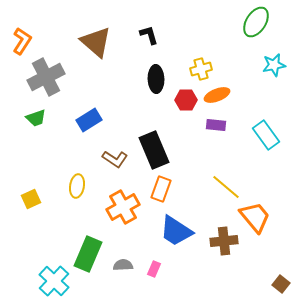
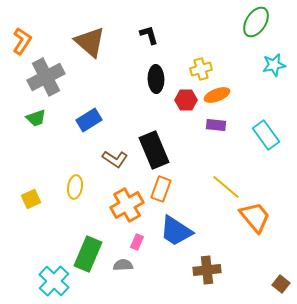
brown triangle: moved 6 px left
yellow ellipse: moved 2 px left, 1 px down
orange cross: moved 4 px right, 2 px up
brown cross: moved 17 px left, 29 px down
pink rectangle: moved 17 px left, 27 px up
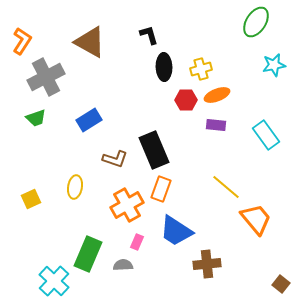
brown triangle: rotated 12 degrees counterclockwise
black ellipse: moved 8 px right, 12 px up
brown L-shape: rotated 15 degrees counterclockwise
orange trapezoid: moved 1 px right, 2 px down
brown cross: moved 6 px up
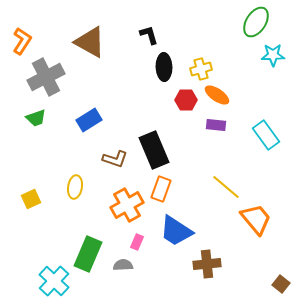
cyan star: moved 1 px left, 10 px up; rotated 10 degrees clockwise
orange ellipse: rotated 55 degrees clockwise
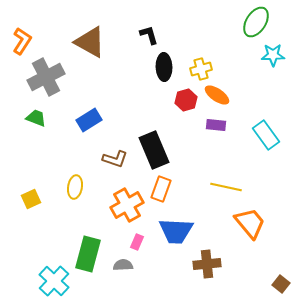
red hexagon: rotated 15 degrees counterclockwise
green trapezoid: rotated 140 degrees counterclockwise
yellow line: rotated 28 degrees counterclockwise
orange trapezoid: moved 6 px left, 4 px down
blue trapezoid: rotated 30 degrees counterclockwise
green rectangle: rotated 8 degrees counterclockwise
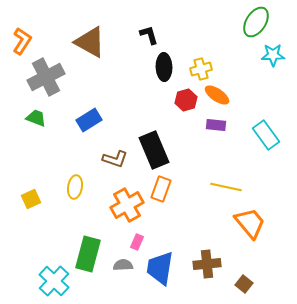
blue trapezoid: moved 16 px left, 37 px down; rotated 96 degrees clockwise
brown square: moved 37 px left
